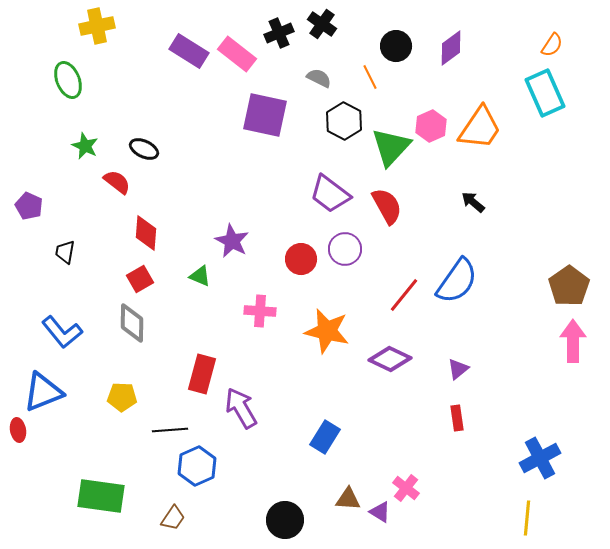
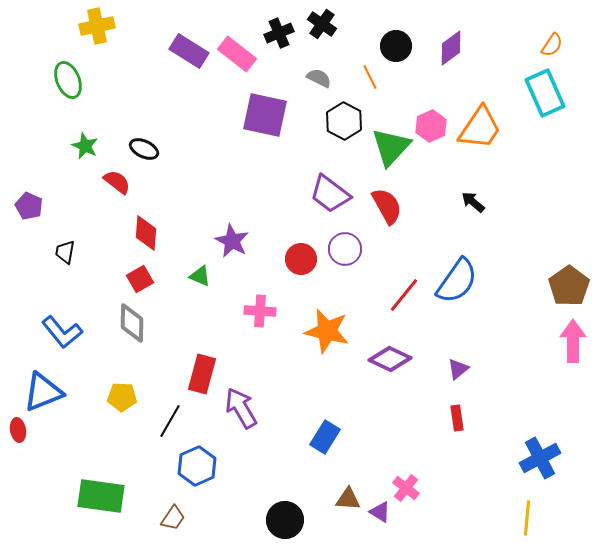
black line at (170, 430): moved 9 px up; rotated 56 degrees counterclockwise
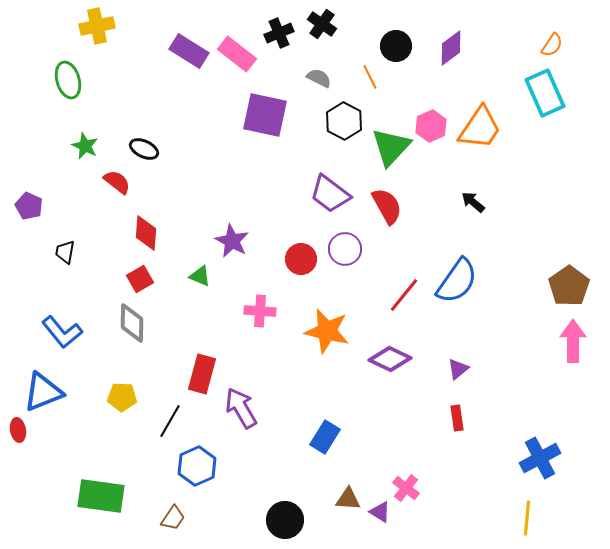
green ellipse at (68, 80): rotated 6 degrees clockwise
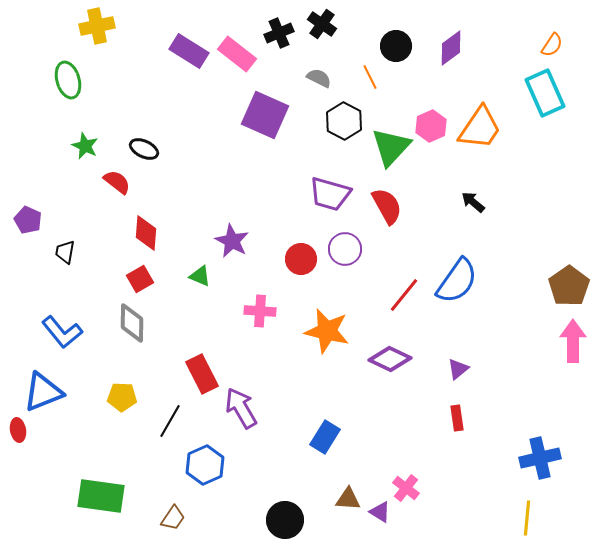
purple square at (265, 115): rotated 12 degrees clockwise
purple trapezoid at (330, 194): rotated 21 degrees counterclockwise
purple pentagon at (29, 206): moved 1 px left, 14 px down
red rectangle at (202, 374): rotated 42 degrees counterclockwise
blue cross at (540, 458): rotated 15 degrees clockwise
blue hexagon at (197, 466): moved 8 px right, 1 px up
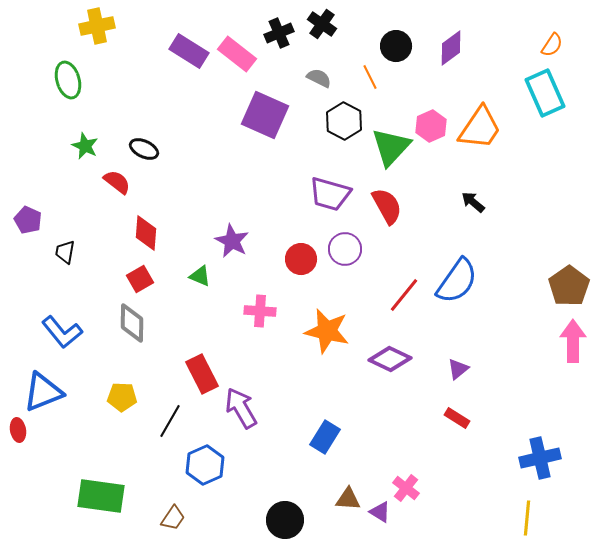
red rectangle at (457, 418): rotated 50 degrees counterclockwise
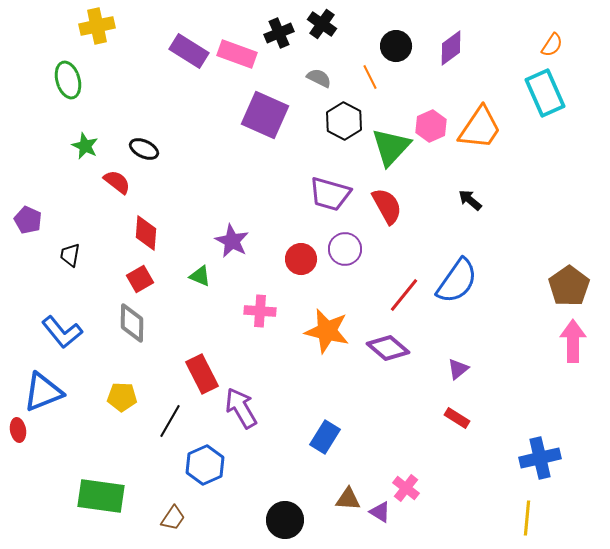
pink rectangle at (237, 54): rotated 18 degrees counterclockwise
black arrow at (473, 202): moved 3 px left, 2 px up
black trapezoid at (65, 252): moved 5 px right, 3 px down
purple diamond at (390, 359): moved 2 px left, 11 px up; rotated 15 degrees clockwise
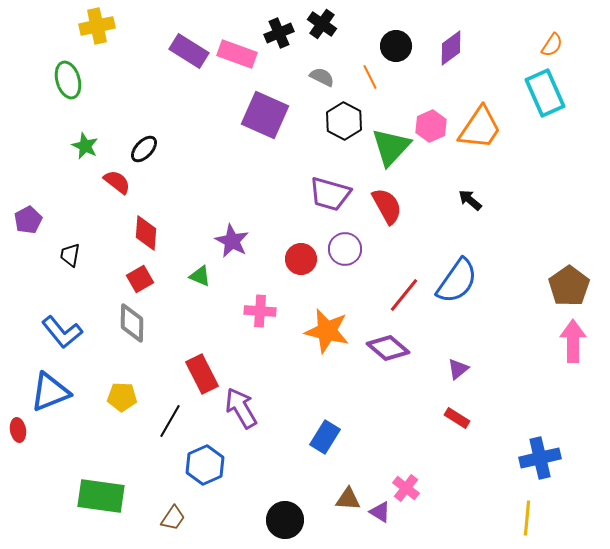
gray semicircle at (319, 78): moved 3 px right, 1 px up
black ellipse at (144, 149): rotated 72 degrees counterclockwise
purple pentagon at (28, 220): rotated 20 degrees clockwise
blue triangle at (43, 392): moved 7 px right
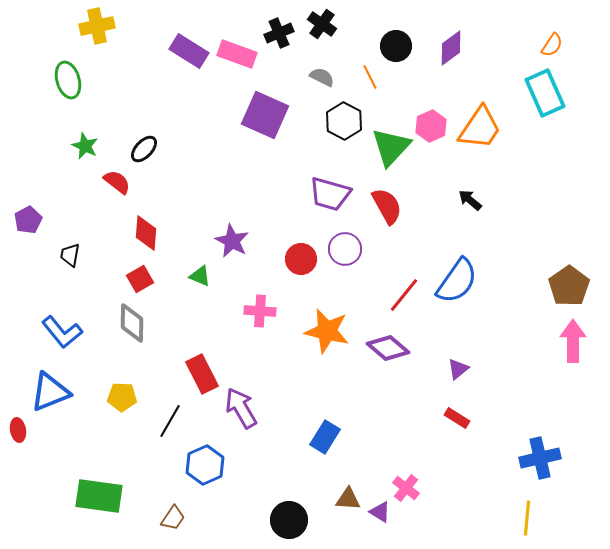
green rectangle at (101, 496): moved 2 px left
black circle at (285, 520): moved 4 px right
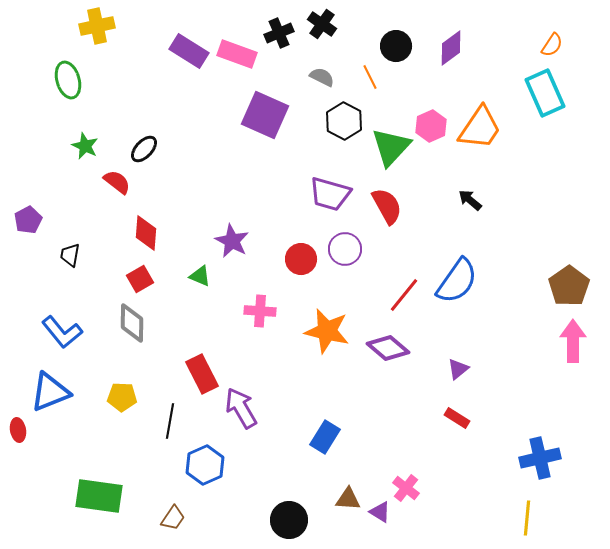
black line at (170, 421): rotated 20 degrees counterclockwise
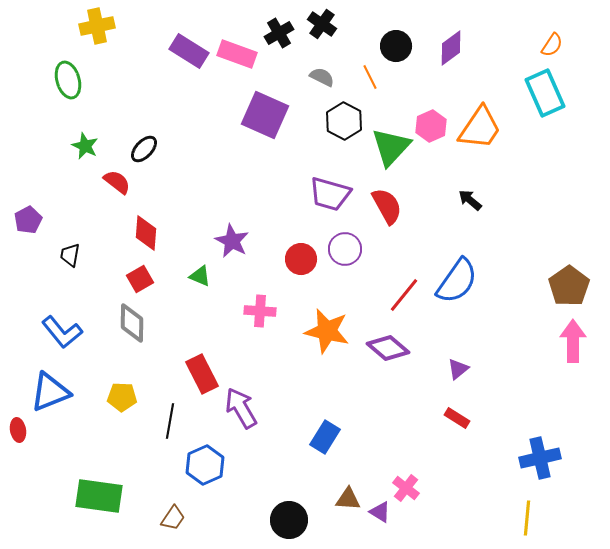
black cross at (279, 33): rotated 8 degrees counterclockwise
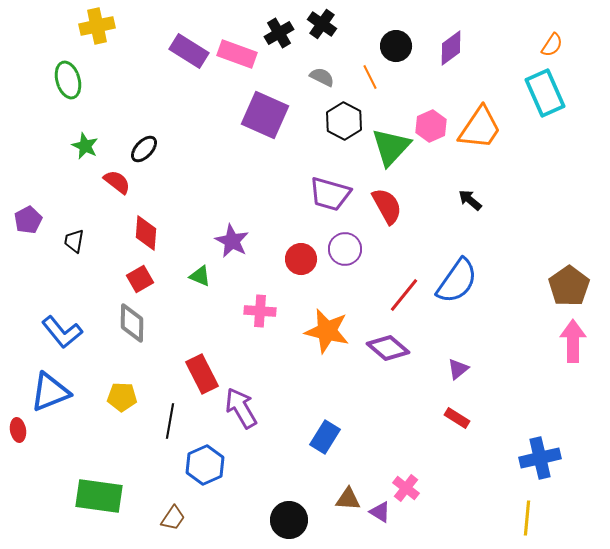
black trapezoid at (70, 255): moved 4 px right, 14 px up
